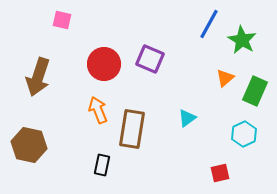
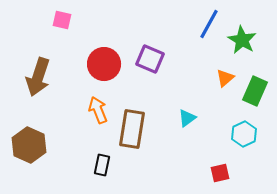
brown hexagon: rotated 12 degrees clockwise
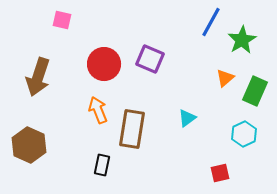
blue line: moved 2 px right, 2 px up
green star: rotated 12 degrees clockwise
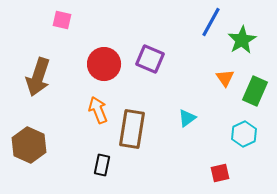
orange triangle: rotated 24 degrees counterclockwise
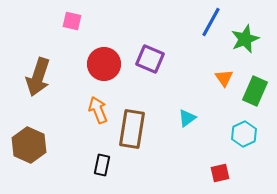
pink square: moved 10 px right, 1 px down
green star: moved 3 px right, 1 px up; rotated 8 degrees clockwise
orange triangle: moved 1 px left
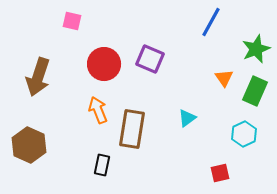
green star: moved 11 px right, 10 px down
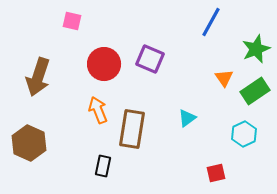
green rectangle: rotated 32 degrees clockwise
brown hexagon: moved 2 px up
black rectangle: moved 1 px right, 1 px down
red square: moved 4 px left
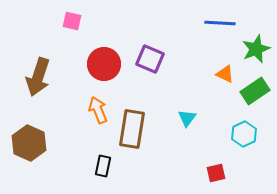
blue line: moved 9 px right, 1 px down; rotated 64 degrees clockwise
orange triangle: moved 1 px right, 4 px up; rotated 30 degrees counterclockwise
cyan triangle: rotated 18 degrees counterclockwise
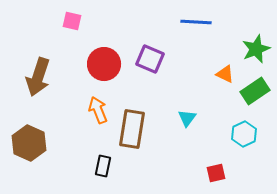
blue line: moved 24 px left, 1 px up
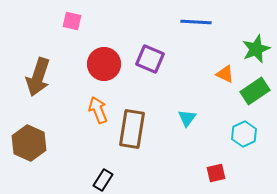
black rectangle: moved 14 px down; rotated 20 degrees clockwise
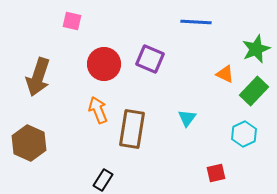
green rectangle: moved 1 px left; rotated 12 degrees counterclockwise
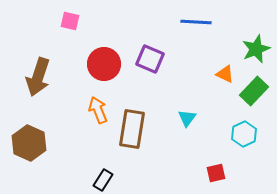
pink square: moved 2 px left
